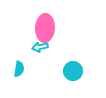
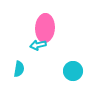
cyan arrow: moved 2 px left, 2 px up
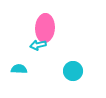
cyan semicircle: rotated 98 degrees counterclockwise
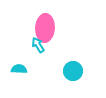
cyan arrow: rotated 70 degrees clockwise
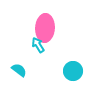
cyan semicircle: moved 1 px down; rotated 35 degrees clockwise
